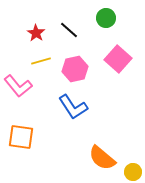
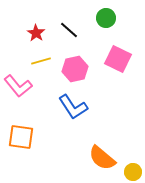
pink square: rotated 16 degrees counterclockwise
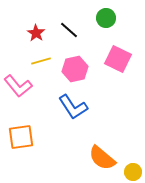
orange square: rotated 16 degrees counterclockwise
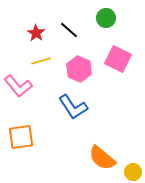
pink hexagon: moved 4 px right; rotated 25 degrees counterclockwise
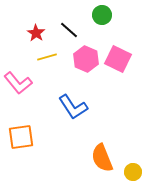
green circle: moved 4 px left, 3 px up
yellow line: moved 6 px right, 4 px up
pink hexagon: moved 7 px right, 10 px up
pink L-shape: moved 3 px up
orange semicircle: rotated 28 degrees clockwise
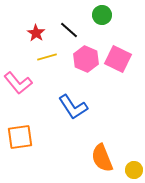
orange square: moved 1 px left
yellow circle: moved 1 px right, 2 px up
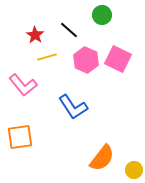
red star: moved 1 px left, 2 px down
pink hexagon: moved 1 px down
pink L-shape: moved 5 px right, 2 px down
orange semicircle: rotated 120 degrees counterclockwise
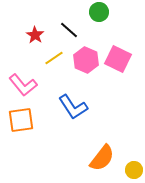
green circle: moved 3 px left, 3 px up
yellow line: moved 7 px right, 1 px down; rotated 18 degrees counterclockwise
orange square: moved 1 px right, 17 px up
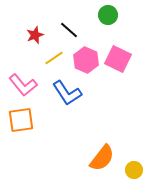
green circle: moved 9 px right, 3 px down
red star: rotated 18 degrees clockwise
blue L-shape: moved 6 px left, 14 px up
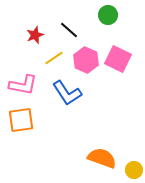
pink L-shape: rotated 40 degrees counterclockwise
orange semicircle: rotated 108 degrees counterclockwise
